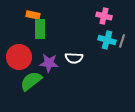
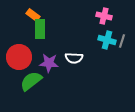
orange rectangle: rotated 24 degrees clockwise
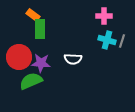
pink cross: rotated 14 degrees counterclockwise
white semicircle: moved 1 px left, 1 px down
purple star: moved 8 px left
green semicircle: rotated 15 degrees clockwise
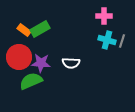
orange rectangle: moved 9 px left, 15 px down
green rectangle: rotated 60 degrees clockwise
white semicircle: moved 2 px left, 4 px down
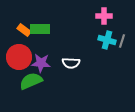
green rectangle: rotated 30 degrees clockwise
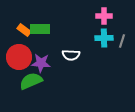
cyan cross: moved 3 px left, 2 px up; rotated 18 degrees counterclockwise
white semicircle: moved 8 px up
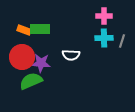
orange rectangle: rotated 16 degrees counterclockwise
red circle: moved 3 px right
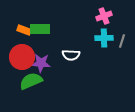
pink cross: rotated 21 degrees counterclockwise
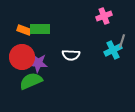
cyan cross: moved 9 px right, 12 px down; rotated 24 degrees counterclockwise
purple star: moved 3 px left
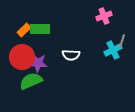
orange rectangle: rotated 64 degrees counterclockwise
